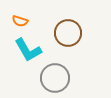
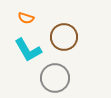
orange semicircle: moved 6 px right, 3 px up
brown circle: moved 4 px left, 4 px down
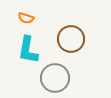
brown circle: moved 7 px right, 2 px down
cyan L-shape: rotated 40 degrees clockwise
